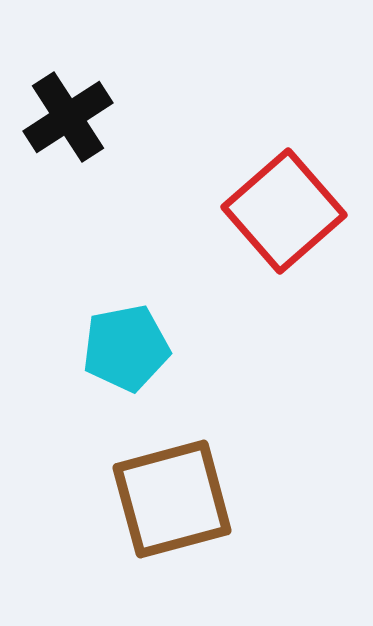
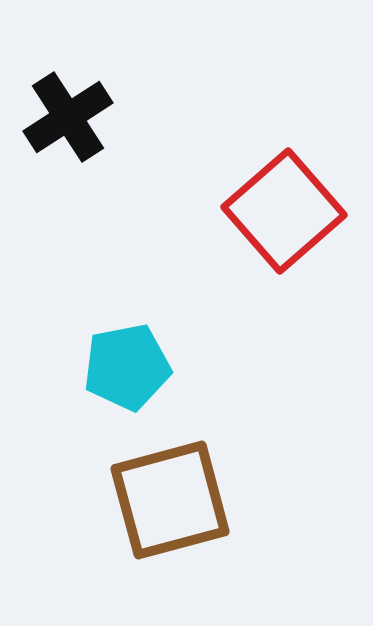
cyan pentagon: moved 1 px right, 19 px down
brown square: moved 2 px left, 1 px down
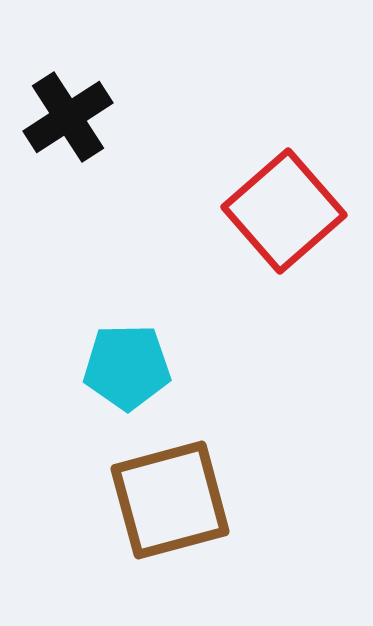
cyan pentagon: rotated 10 degrees clockwise
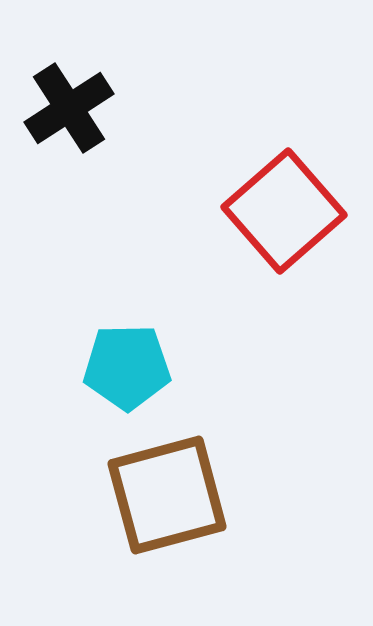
black cross: moved 1 px right, 9 px up
brown square: moved 3 px left, 5 px up
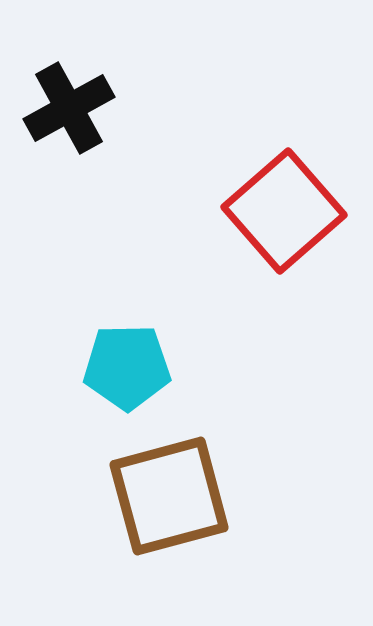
black cross: rotated 4 degrees clockwise
brown square: moved 2 px right, 1 px down
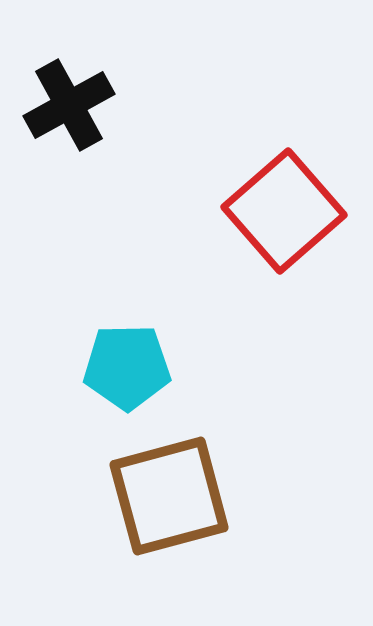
black cross: moved 3 px up
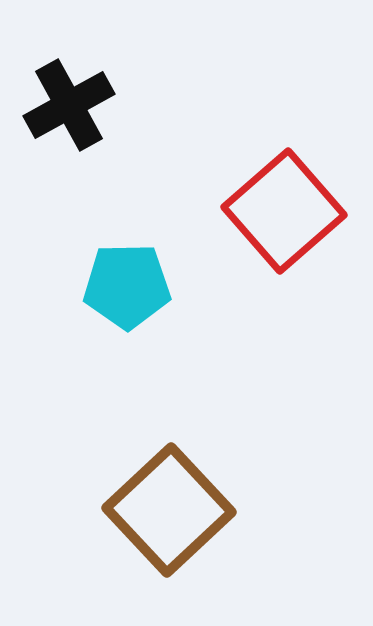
cyan pentagon: moved 81 px up
brown square: moved 14 px down; rotated 28 degrees counterclockwise
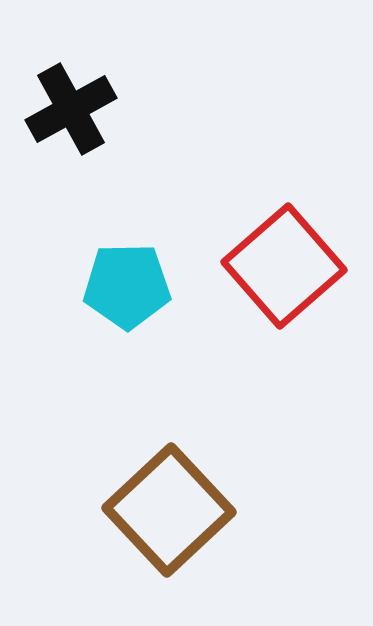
black cross: moved 2 px right, 4 px down
red square: moved 55 px down
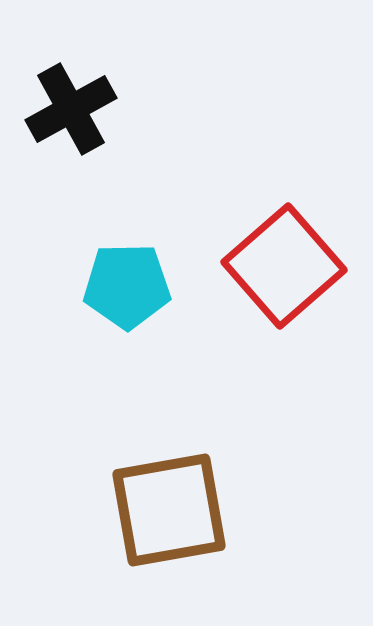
brown square: rotated 33 degrees clockwise
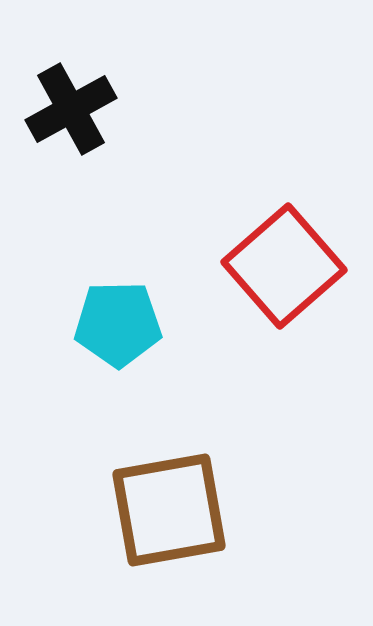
cyan pentagon: moved 9 px left, 38 px down
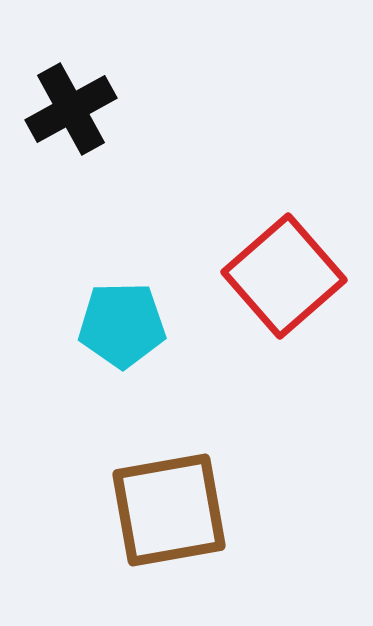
red square: moved 10 px down
cyan pentagon: moved 4 px right, 1 px down
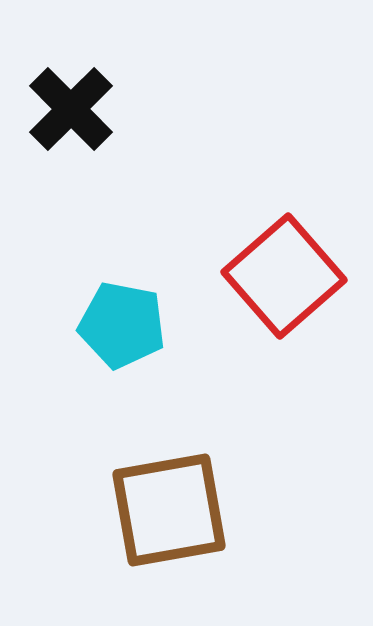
black cross: rotated 16 degrees counterclockwise
cyan pentagon: rotated 12 degrees clockwise
